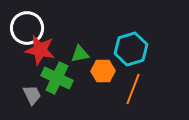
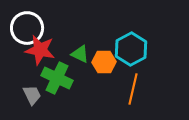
cyan hexagon: rotated 12 degrees counterclockwise
green triangle: rotated 36 degrees clockwise
orange hexagon: moved 1 px right, 9 px up
orange line: rotated 8 degrees counterclockwise
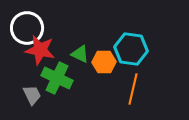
cyan hexagon: rotated 24 degrees counterclockwise
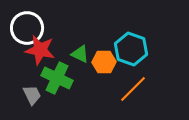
cyan hexagon: rotated 12 degrees clockwise
orange line: rotated 32 degrees clockwise
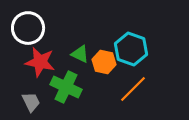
white circle: moved 1 px right
red star: moved 12 px down
orange hexagon: rotated 15 degrees clockwise
green cross: moved 9 px right, 9 px down
gray trapezoid: moved 1 px left, 7 px down
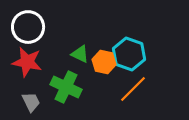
white circle: moved 1 px up
cyan hexagon: moved 2 px left, 5 px down
red star: moved 13 px left
